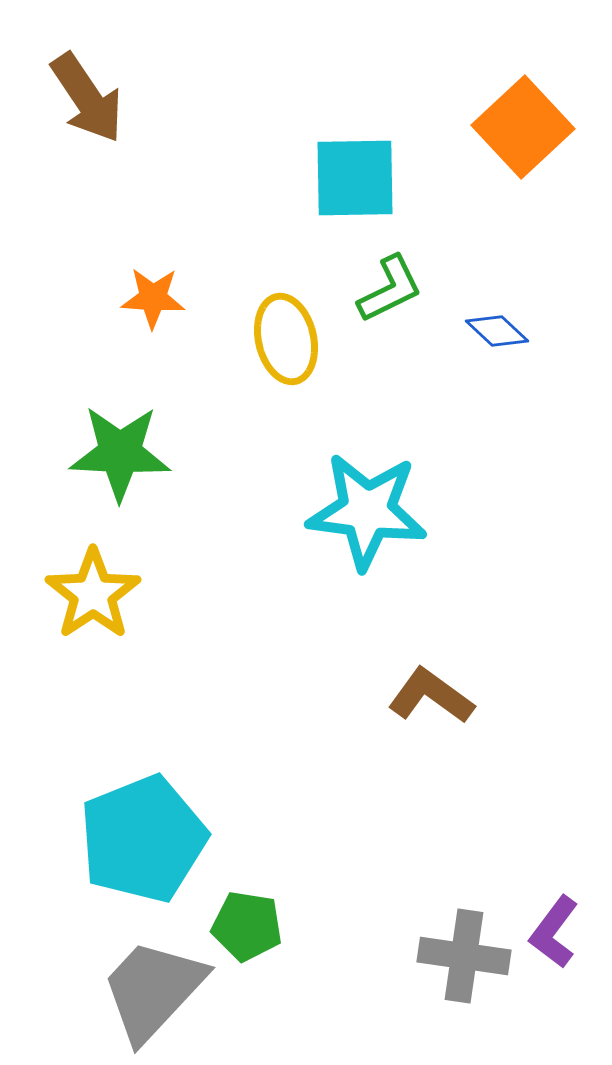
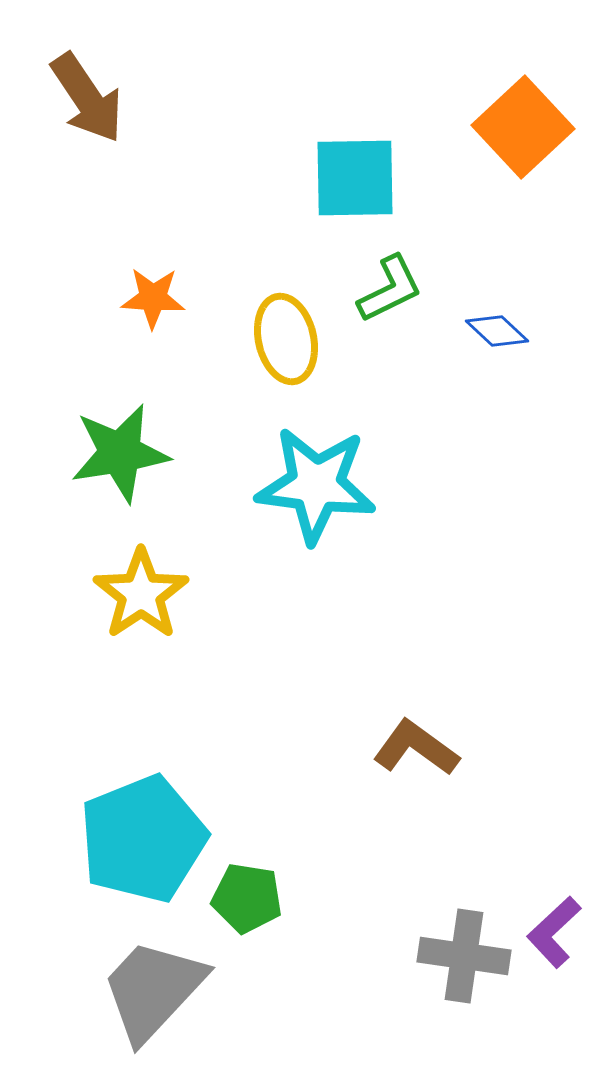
green star: rotated 12 degrees counterclockwise
cyan star: moved 51 px left, 26 px up
yellow star: moved 48 px right
brown L-shape: moved 15 px left, 52 px down
green pentagon: moved 28 px up
purple L-shape: rotated 10 degrees clockwise
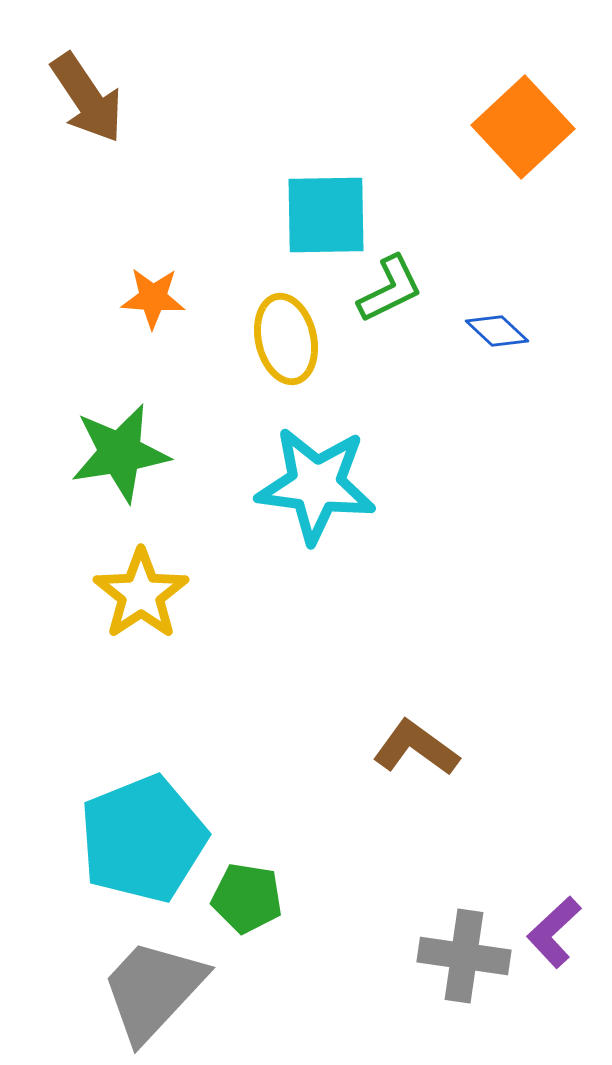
cyan square: moved 29 px left, 37 px down
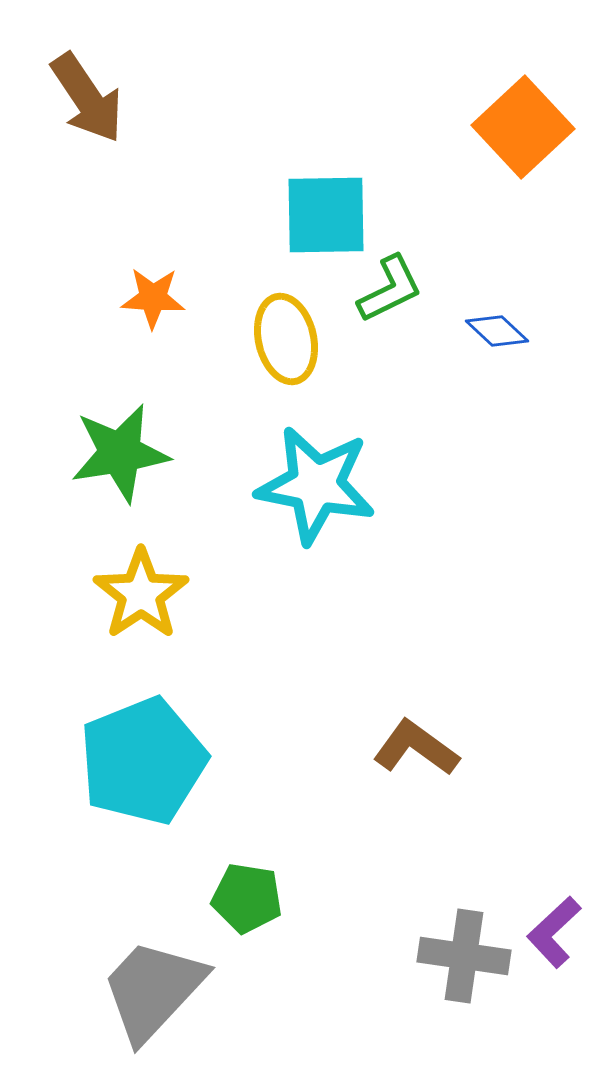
cyan star: rotated 4 degrees clockwise
cyan pentagon: moved 78 px up
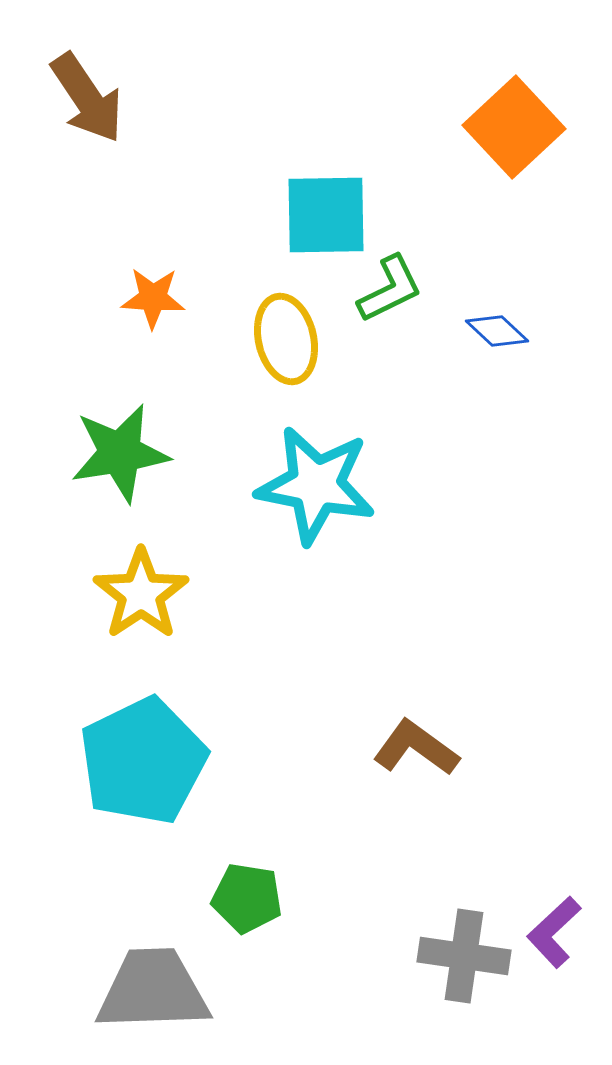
orange square: moved 9 px left
cyan pentagon: rotated 4 degrees counterclockwise
gray trapezoid: rotated 45 degrees clockwise
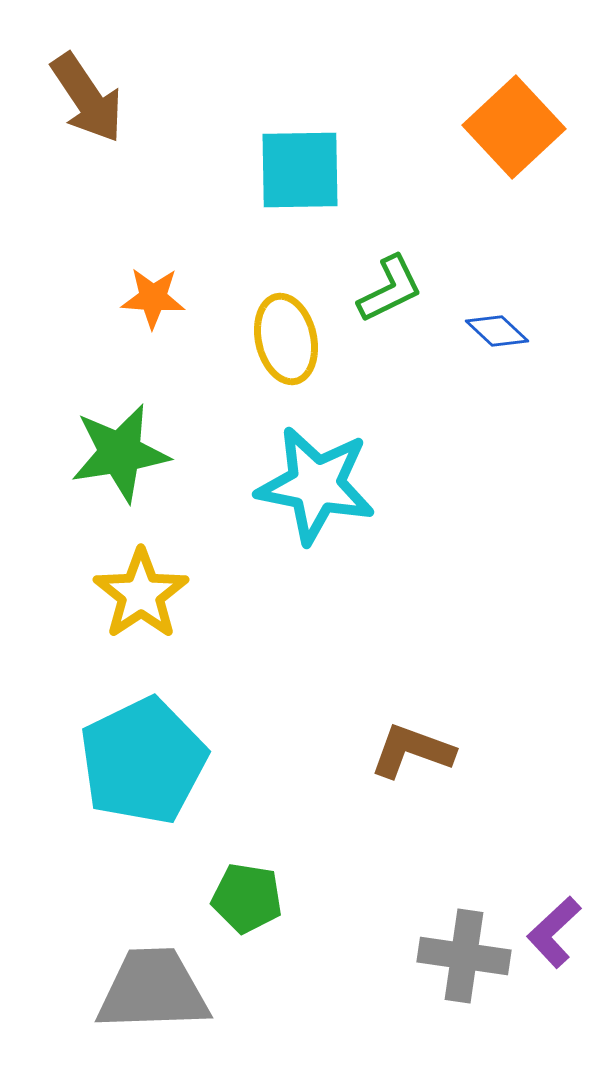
cyan square: moved 26 px left, 45 px up
brown L-shape: moved 4 px left, 3 px down; rotated 16 degrees counterclockwise
